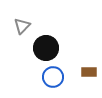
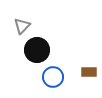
black circle: moved 9 px left, 2 px down
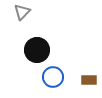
gray triangle: moved 14 px up
brown rectangle: moved 8 px down
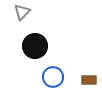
black circle: moved 2 px left, 4 px up
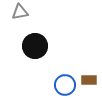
gray triangle: moved 2 px left; rotated 36 degrees clockwise
blue circle: moved 12 px right, 8 px down
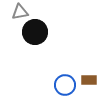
black circle: moved 14 px up
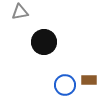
black circle: moved 9 px right, 10 px down
